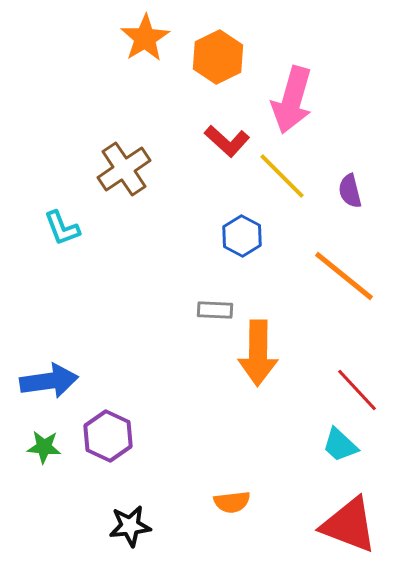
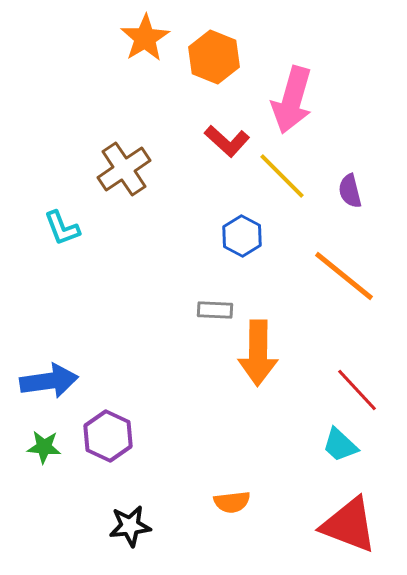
orange hexagon: moved 4 px left; rotated 12 degrees counterclockwise
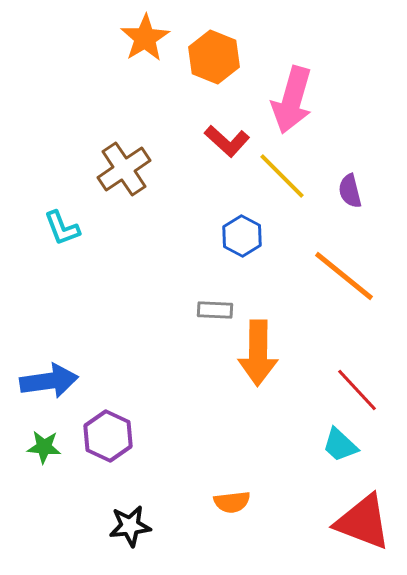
red triangle: moved 14 px right, 3 px up
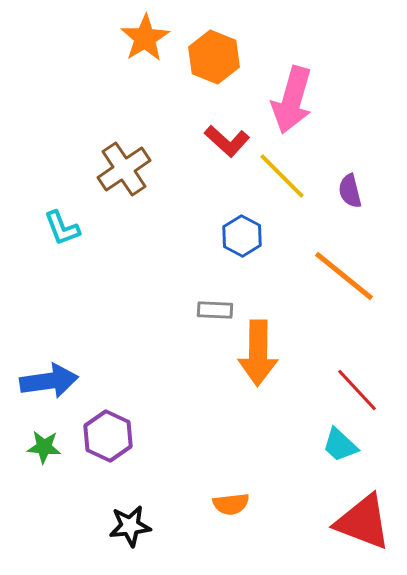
orange semicircle: moved 1 px left, 2 px down
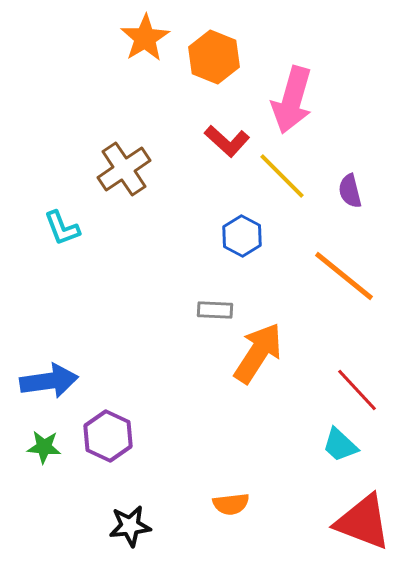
orange arrow: rotated 148 degrees counterclockwise
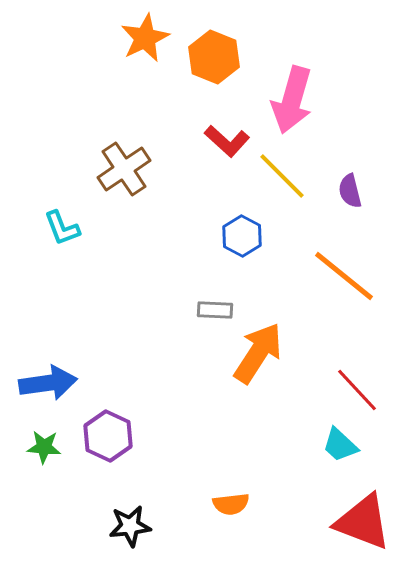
orange star: rotated 6 degrees clockwise
blue arrow: moved 1 px left, 2 px down
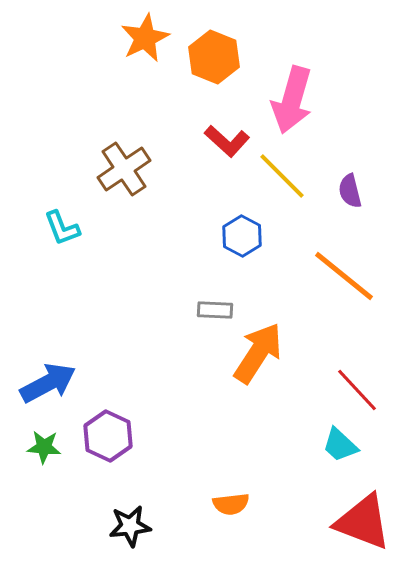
blue arrow: rotated 20 degrees counterclockwise
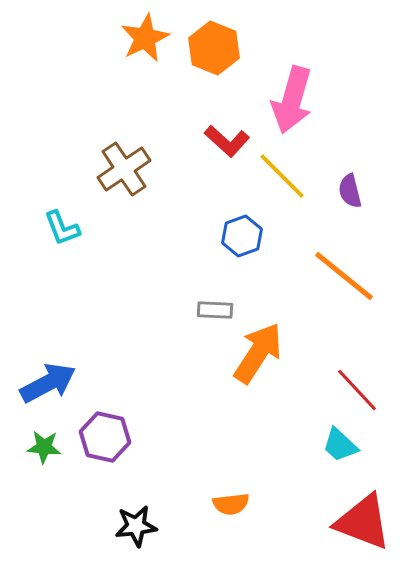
orange hexagon: moved 9 px up
blue hexagon: rotated 12 degrees clockwise
purple hexagon: moved 3 px left, 1 px down; rotated 12 degrees counterclockwise
black star: moved 6 px right
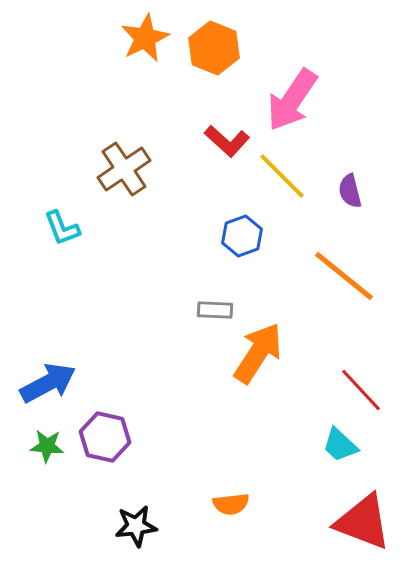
pink arrow: rotated 18 degrees clockwise
red line: moved 4 px right
green star: moved 3 px right, 1 px up
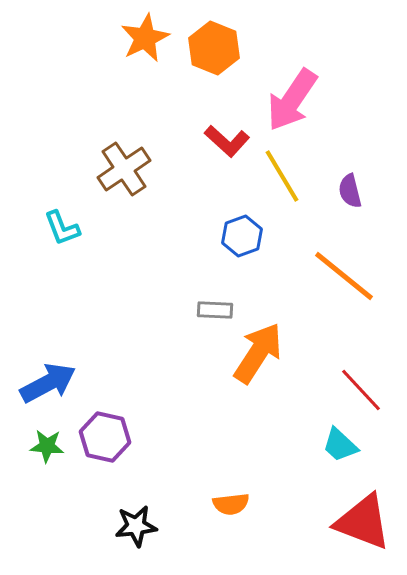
yellow line: rotated 14 degrees clockwise
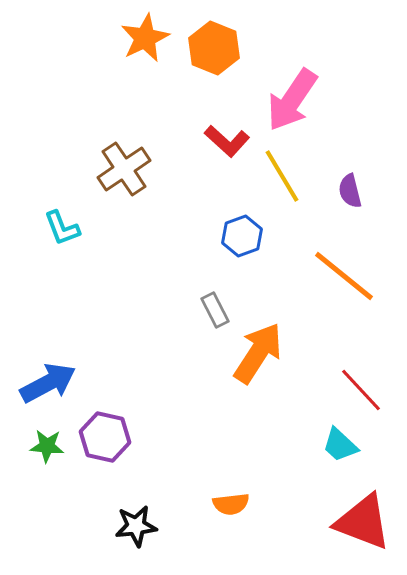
gray rectangle: rotated 60 degrees clockwise
